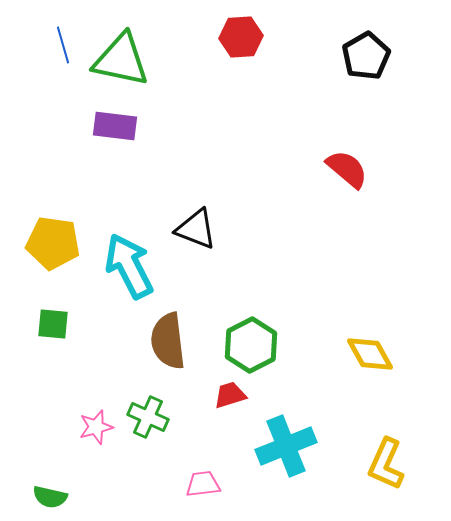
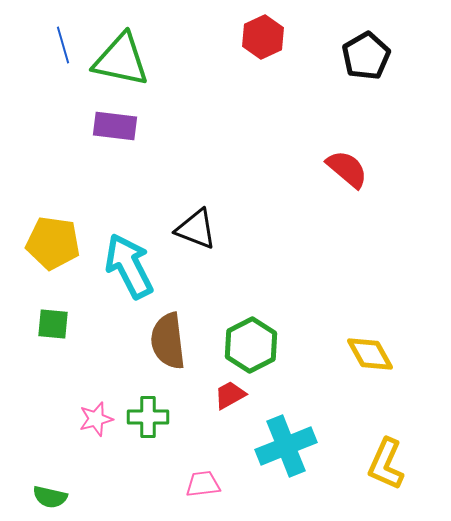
red hexagon: moved 22 px right; rotated 21 degrees counterclockwise
red trapezoid: rotated 12 degrees counterclockwise
green cross: rotated 24 degrees counterclockwise
pink star: moved 8 px up
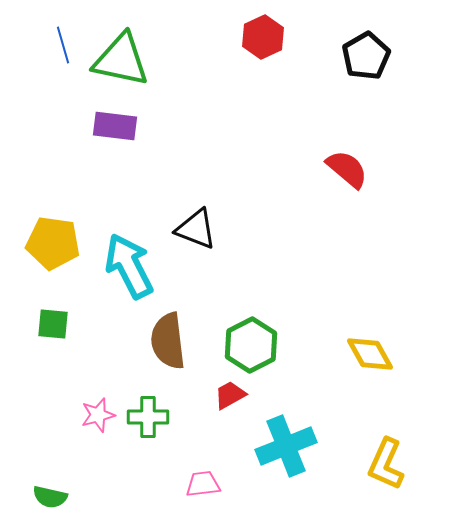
pink star: moved 2 px right, 4 px up
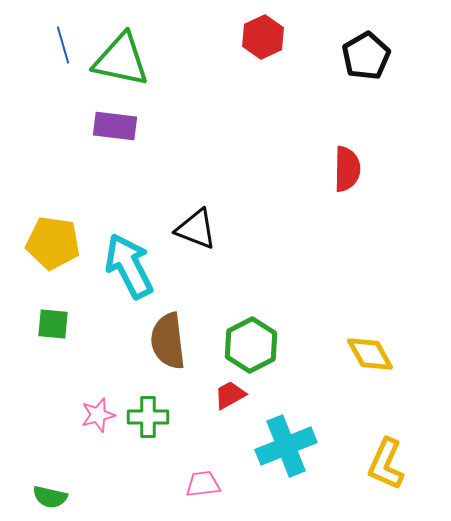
red semicircle: rotated 51 degrees clockwise
